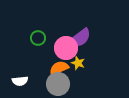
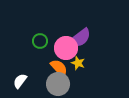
green circle: moved 2 px right, 3 px down
orange semicircle: rotated 72 degrees clockwise
white semicircle: rotated 133 degrees clockwise
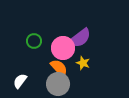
green circle: moved 6 px left
pink circle: moved 3 px left
yellow star: moved 5 px right
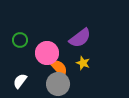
green circle: moved 14 px left, 1 px up
pink circle: moved 16 px left, 5 px down
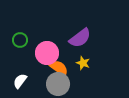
orange semicircle: rotated 12 degrees counterclockwise
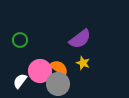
purple semicircle: moved 1 px down
pink circle: moved 7 px left, 18 px down
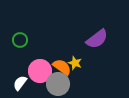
purple semicircle: moved 17 px right
yellow star: moved 8 px left
orange semicircle: moved 3 px right, 1 px up
white semicircle: moved 2 px down
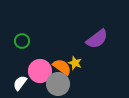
green circle: moved 2 px right, 1 px down
